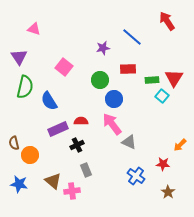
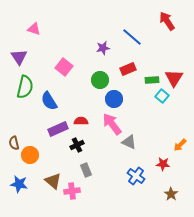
red rectangle: rotated 21 degrees counterclockwise
brown star: moved 3 px right, 2 px down
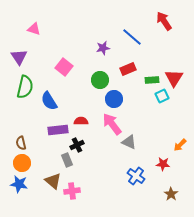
red arrow: moved 3 px left
cyan square: rotated 24 degrees clockwise
purple rectangle: moved 1 px down; rotated 18 degrees clockwise
brown semicircle: moved 7 px right
orange circle: moved 8 px left, 8 px down
gray rectangle: moved 19 px left, 10 px up
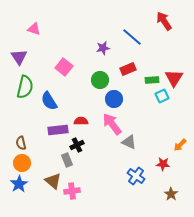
blue star: rotated 30 degrees clockwise
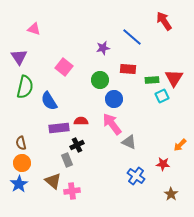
red rectangle: rotated 28 degrees clockwise
purple rectangle: moved 1 px right, 2 px up
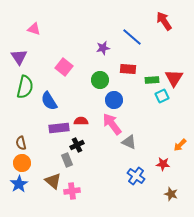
blue circle: moved 1 px down
brown star: rotated 16 degrees counterclockwise
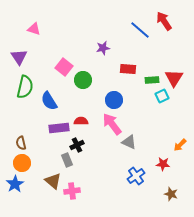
blue line: moved 8 px right, 7 px up
green circle: moved 17 px left
blue cross: rotated 18 degrees clockwise
blue star: moved 4 px left
